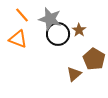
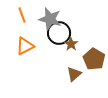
orange line: rotated 21 degrees clockwise
brown star: moved 8 px left, 14 px down
black circle: moved 1 px right, 1 px up
orange triangle: moved 7 px right, 7 px down; rotated 48 degrees counterclockwise
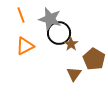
orange line: moved 1 px left
brown triangle: rotated 14 degrees counterclockwise
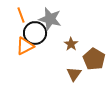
black circle: moved 24 px left
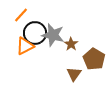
orange line: rotated 63 degrees clockwise
gray star: moved 3 px right, 16 px down
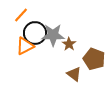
gray star: rotated 15 degrees counterclockwise
brown star: moved 2 px left
brown pentagon: rotated 10 degrees counterclockwise
brown triangle: rotated 28 degrees counterclockwise
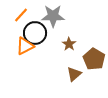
gray star: moved 19 px up
brown pentagon: rotated 10 degrees clockwise
brown triangle: rotated 42 degrees clockwise
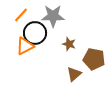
brown star: rotated 16 degrees counterclockwise
brown pentagon: rotated 20 degrees counterclockwise
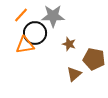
orange triangle: moved 1 px up; rotated 18 degrees clockwise
